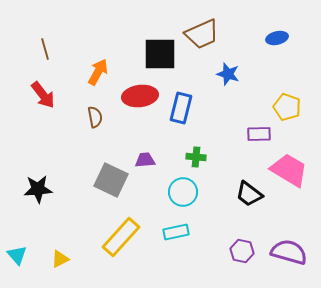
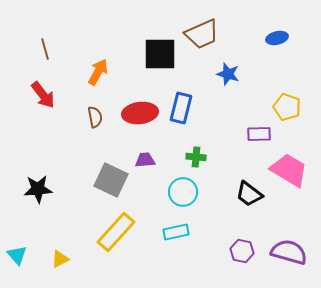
red ellipse: moved 17 px down
yellow rectangle: moved 5 px left, 5 px up
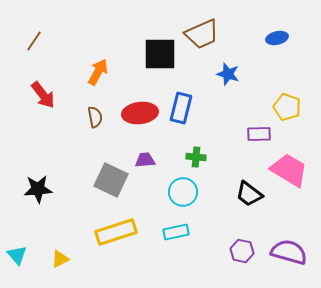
brown line: moved 11 px left, 8 px up; rotated 50 degrees clockwise
yellow rectangle: rotated 30 degrees clockwise
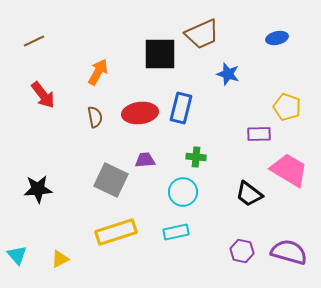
brown line: rotated 30 degrees clockwise
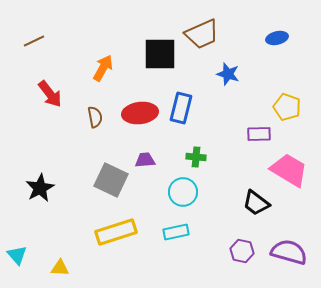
orange arrow: moved 5 px right, 4 px up
red arrow: moved 7 px right, 1 px up
black star: moved 2 px right, 1 px up; rotated 24 degrees counterclockwise
black trapezoid: moved 7 px right, 9 px down
yellow triangle: moved 9 px down; rotated 30 degrees clockwise
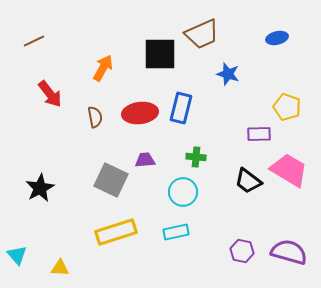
black trapezoid: moved 8 px left, 22 px up
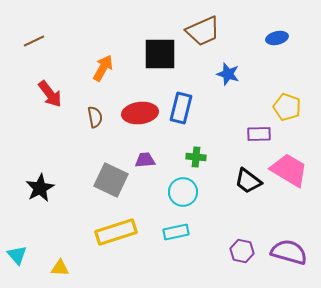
brown trapezoid: moved 1 px right, 3 px up
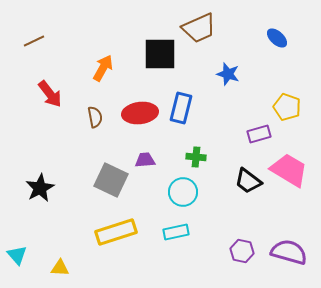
brown trapezoid: moved 4 px left, 3 px up
blue ellipse: rotated 55 degrees clockwise
purple rectangle: rotated 15 degrees counterclockwise
